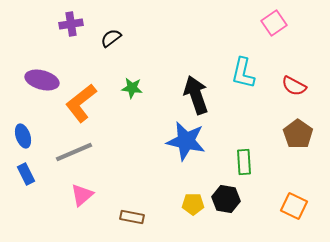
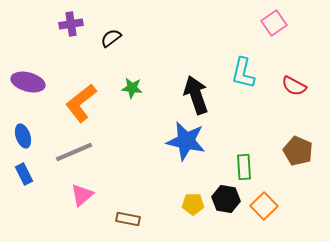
purple ellipse: moved 14 px left, 2 px down
brown pentagon: moved 17 px down; rotated 12 degrees counterclockwise
green rectangle: moved 5 px down
blue rectangle: moved 2 px left
orange square: moved 30 px left; rotated 20 degrees clockwise
brown rectangle: moved 4 px left, 2 px down
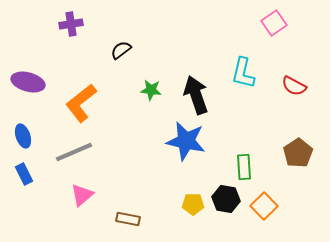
black semicircle: moved 10 px right, 12 px down
green star: moved 19 px right, 2 px down
brown pentagon: moved 2 px down; rotated 16 degrees clockwise
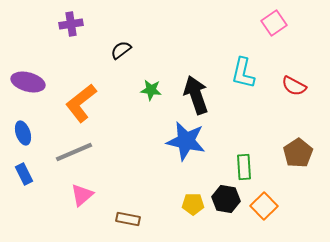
blue ellipse: moved 3 px up
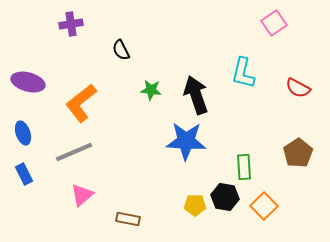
black semicircle: rotated 80 degrees counterclockwise
red semicircle: moved 4 px right, 2 px down
blue star: rotated 9 degrees counterclockwise
black hexagon: moved 1 px left, 2 px up
yellow pentagon: moved 2 px right, 1 px down
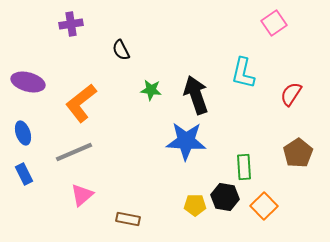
red semicircle: moved 7 px left, 6 px down; rotated 95 degrees clockwise
